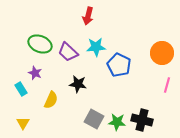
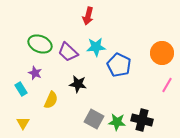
pink line: rotated 14 degrees clockwise
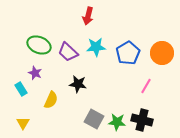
green ellipse: moved 1 px left, 1 px down
blue pentagon: moved 9 px right, 12 px up; rotated 15 degrees clockwise
pink line: moved 21 px left, 1 px down
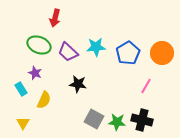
red arrow: moved 33 px left, 2 px down
yellow semicircle: moved 7 px left
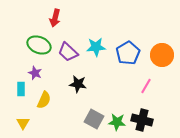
orange circle: moved 2 px down
cyan rectangle: rotated 32 degrees clockwise
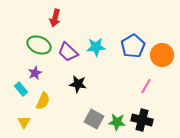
blue pentagon: moved 5 px right, 7 px up
purple star: rotated 24 degrees clockwise
cyan rectangle: rotated 40 degrees counterclockwise
yellow semicircle: moved 1 px left, 1 px down
yellow triangle: moved 1 px right, 1 px up
